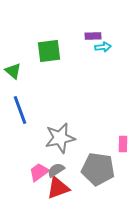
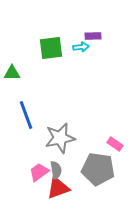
cyan arrow: moved 22 px left
green square: moved 2 px right, 3 px up
green triangle: moved 1 px left, 2 px down; rotated 42 degrees counterclockwise
blue line: moved 6 px right, 5 px down
pink rectangle: moved 8 px left; rotated 56 degrees counterclockwise
gray semicircle: rotated 114 degrees clockwise
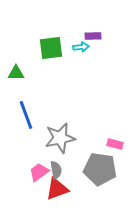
green triangle: moved 4 px right
pink rectangle: rotated 21 degrees counterclockwise
gray pentagon: moved 2 px right
red triangle: moved 1 px left, 1 px down
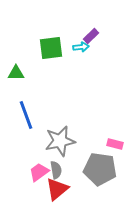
purple rectangle: moved 2 px left; rotated 42 degrees counterclockwise
gray star: moved 3 px down
red triangle: rotated 20 degrees counterclockwise
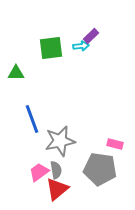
cyan arrow: moved 1 px up
blue line: moved 6 px right, 4 px down
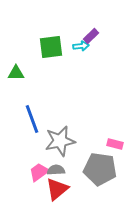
green square: moved 1 px up
gray semicircle: rotated 84 degrees counterclockwise
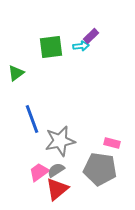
green triangle: rotated 36 degrees counterclockwise
pink rectangle: moved 3 px left, 1 px up
gray semicircle: rotated 30 degrees counterclockwise
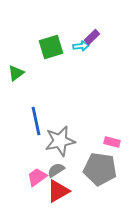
purple rectangle: moved 1 px right, 1 px down
green square: rotated 10 degrees counterclockwise
blue line: moved 4 px right, 2 px down; rotated 8 degrees clockwise
pink rectangle: moved 1 px up
pink trapezoid: moved 2 px left, 5 px down
red triangle: moved 1 px right, 2 px down; rotated 10 degrees clockwise
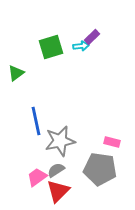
red triangle: rotated 15 degrees counterclockwise
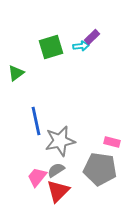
pink trapezoid: rotated 15 degrees counterclockwise
